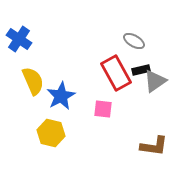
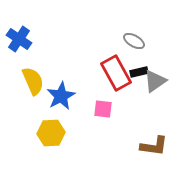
black rectangle: moved 2 px left, 2 px down
yellow hexagon: rotated 16 degrees counterclockwise
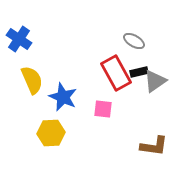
yellow semicircle: moved 1 px left, 1 px up
blue star: moved 2 px right, 1 px down; rotated 20 degrees counterclockwise
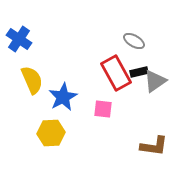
blue star: rotated 20 degrees clockwise
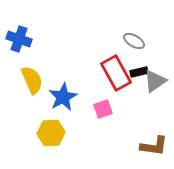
blue cross: rotated 15 degrees counterclockwise
pink square: rotated 24 degrees counterclockwise
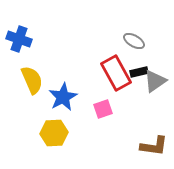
yellow hexagon: moved 3 px right
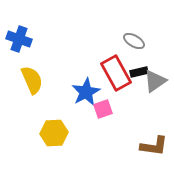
blue star: moved 23 px right, 5 px up
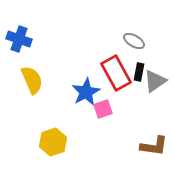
black rectangle: rotated 66 degrees counterclockwise
yellow hexagon: moved 1 px left, 9 px down; rotated 16 degrees counterclockwise
